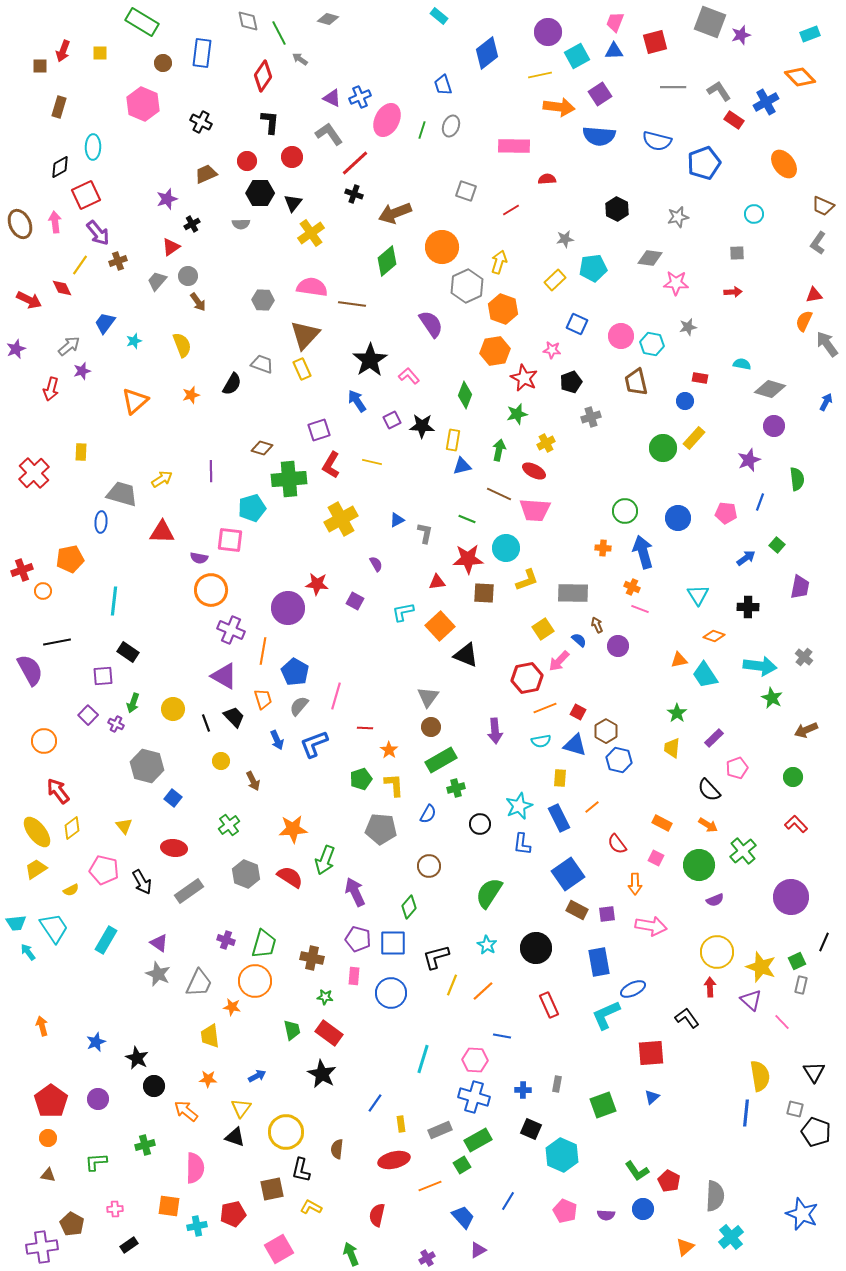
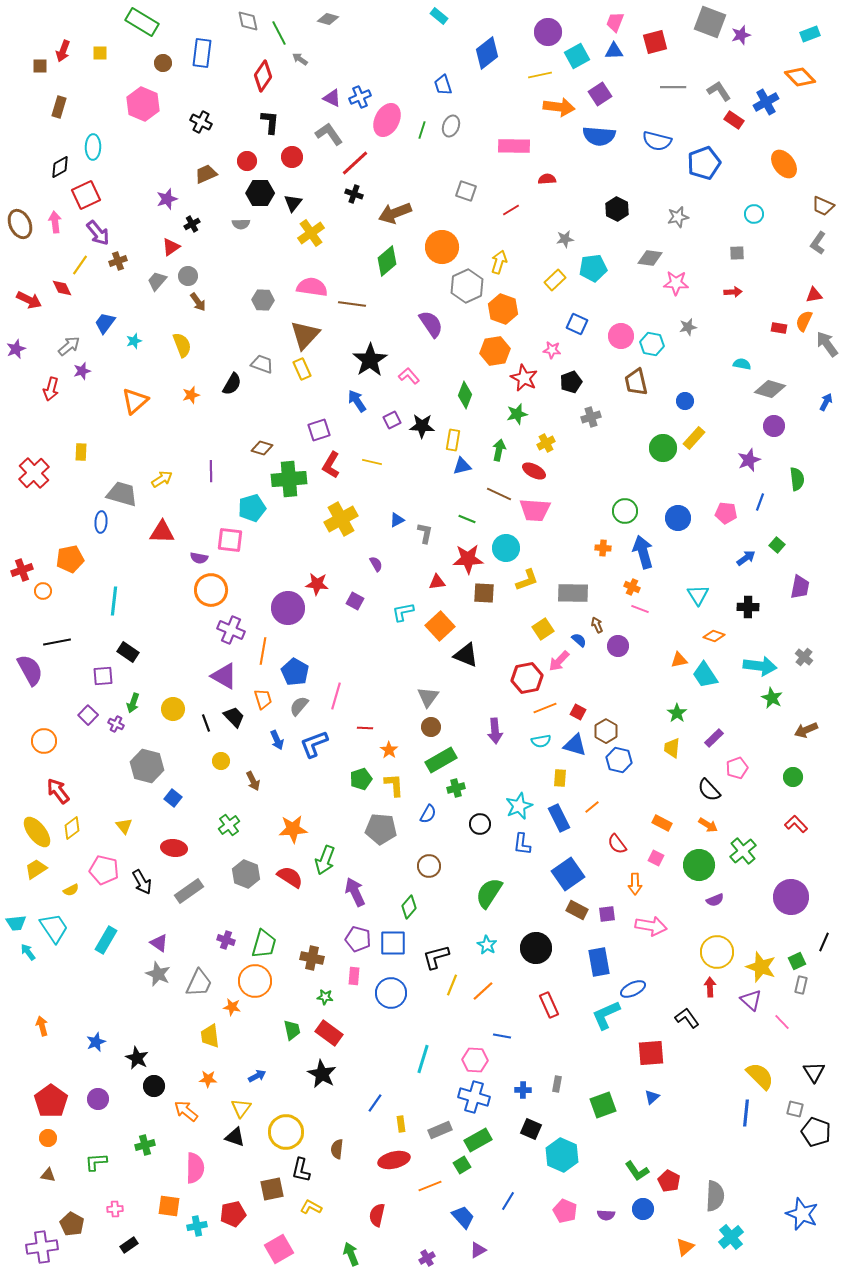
red rectangle at (700, 378): moved 79 px right, 50 px up
yellow semicircle at (760, 1076): rotated 36 degrees counterclockwise
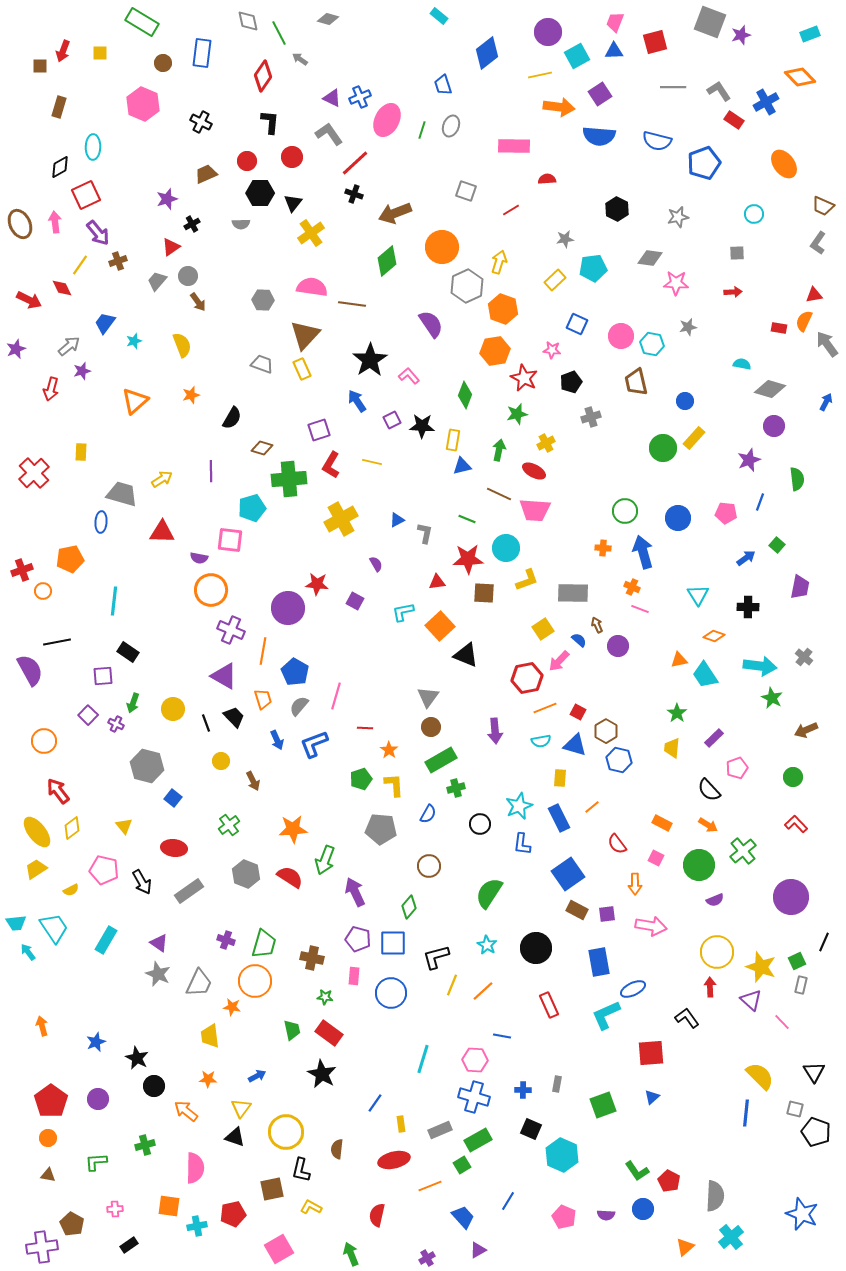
black semicircle at (232, 384): moved 34 px down
pink pentagon at (565, 1211): moved 1 px left, 6 px down
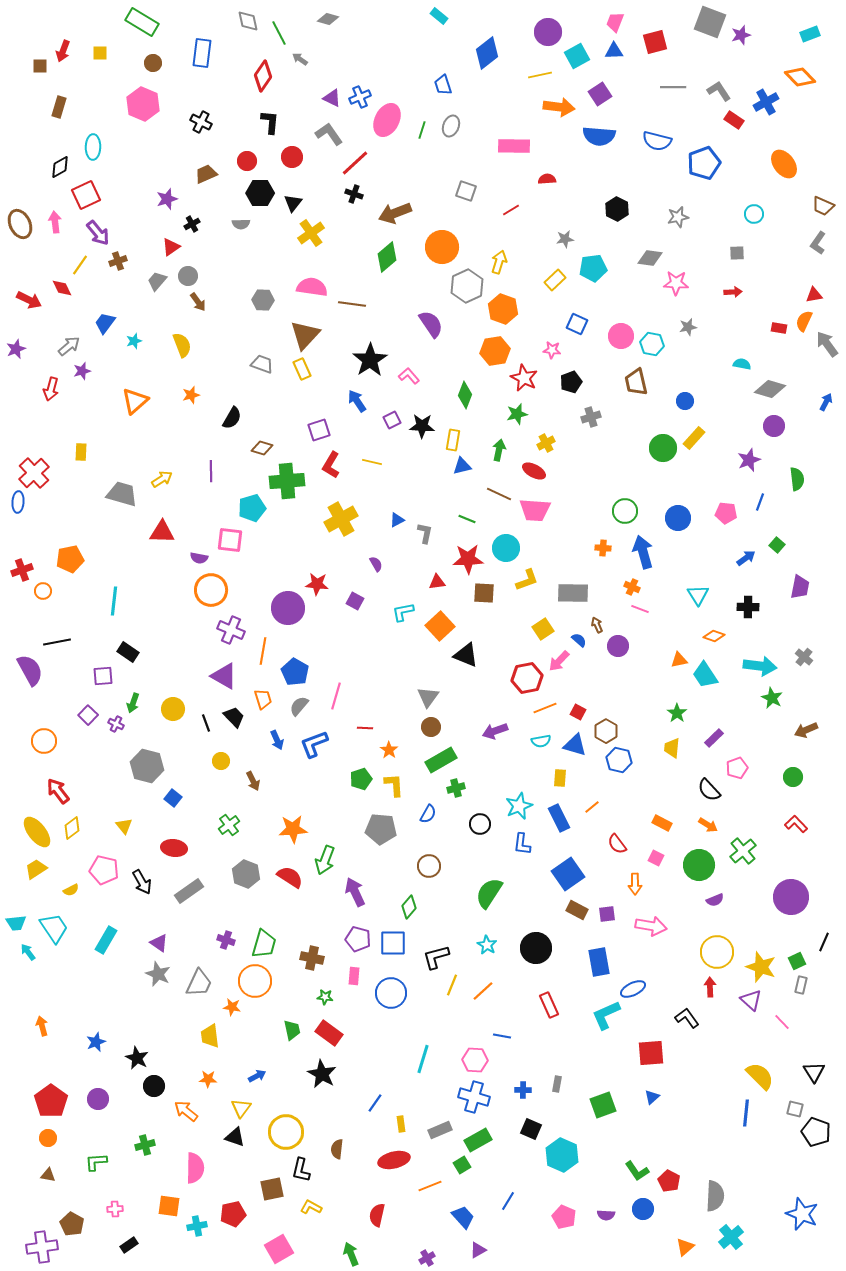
brown circle at (163, 63): moved 10 px left
green diamond at (387, 261): moved 4 px up
green cross at (289, 479): moved 2 px left, 2 px down
blue ellipse at (101, 522): moved 83 px left, 20 px up
purple arrow at (495, 731): rotated 75 degrees clockwise
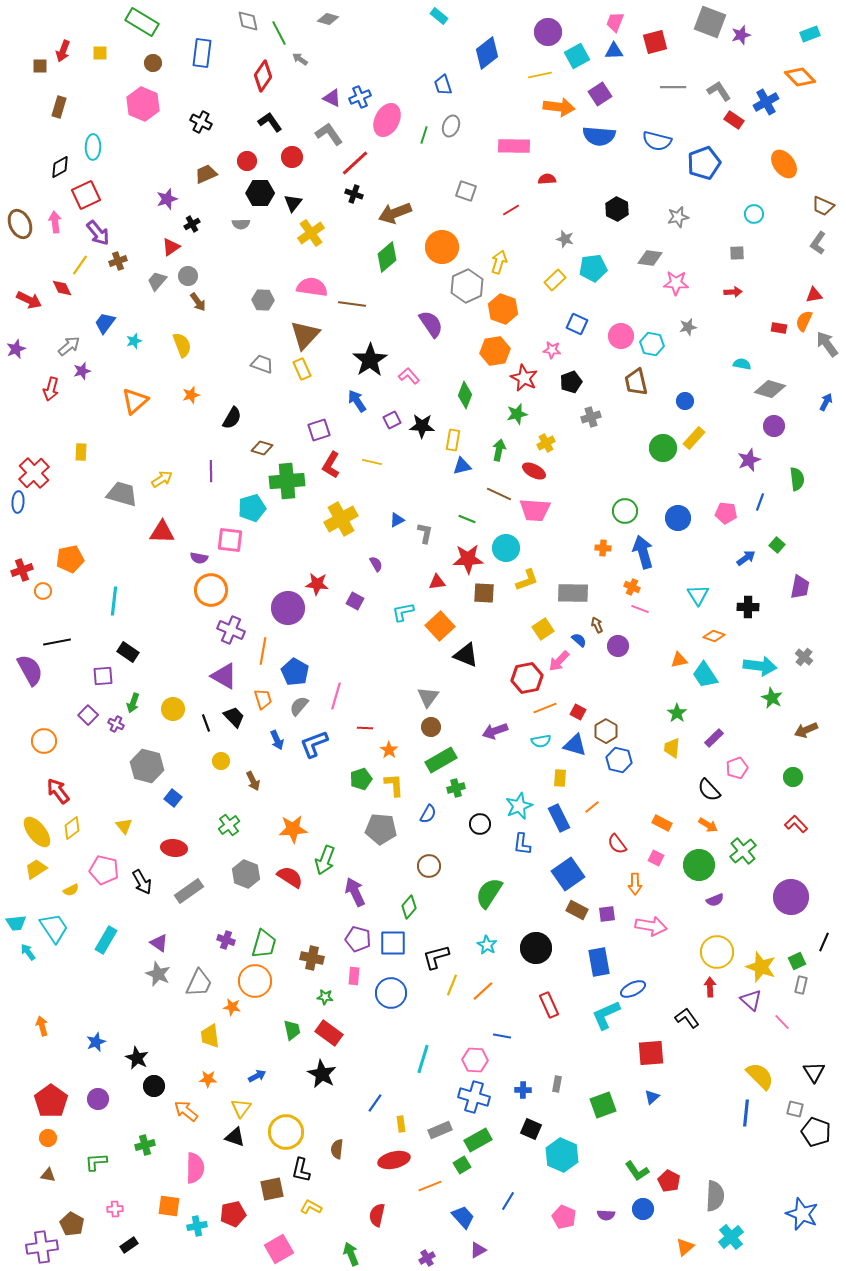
black L-shape at (270, 122): rotated 40 degrees counterclockwise
green line at (422, 130): moved 2 px right, 5 px down
gray star at (565, 239): rotated 24 degrees clockwise
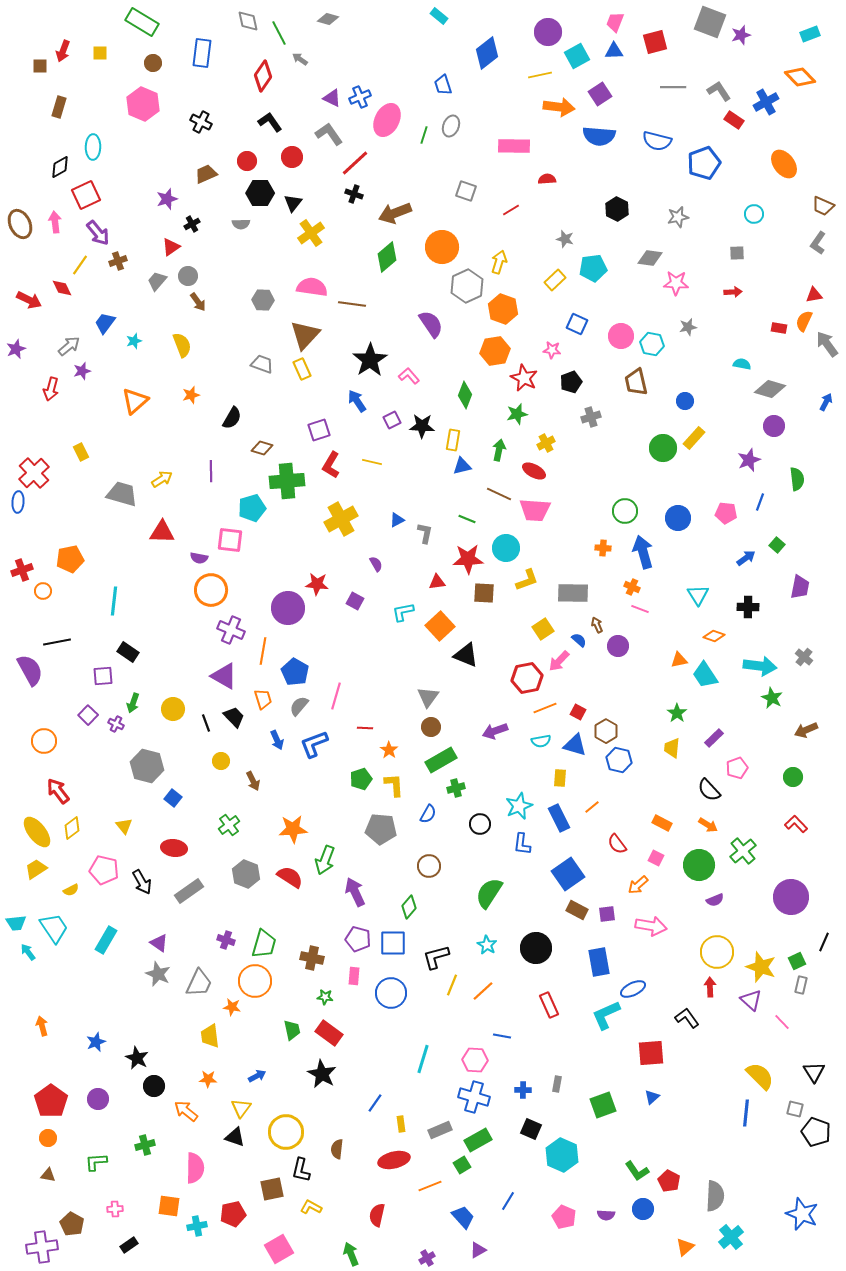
yellow rectangle at (81, 452): rotated 30 degrees counterclockwise
orange arrow at (635, 884): moved 3 px right, 1 px down; rotated 50 degrees clockwise
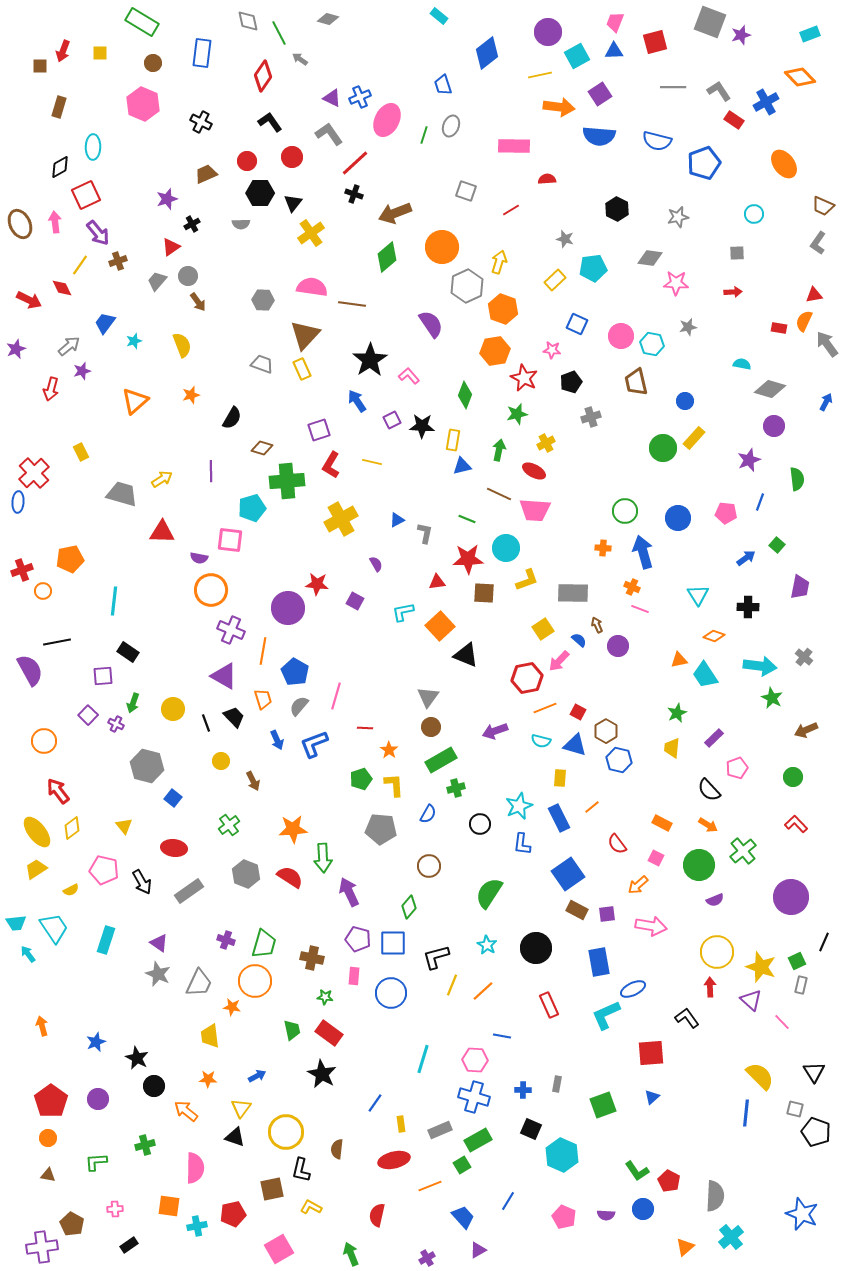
green star at (677, 713): rotated 12 degrees clockwise
cyan semicircle at (541, 741): rotated 24 degrees clockwise
green arrow at (325, 860): moved 2 px left, 2 px up; rotated 24 degrees counterclockwise
purple arrow at (355, 892): moved 6 px left
cyan rectangle at (106, 940): rotated 12 degrees counterclockwise
cyan arrow at (28, 952): moved 2 px down
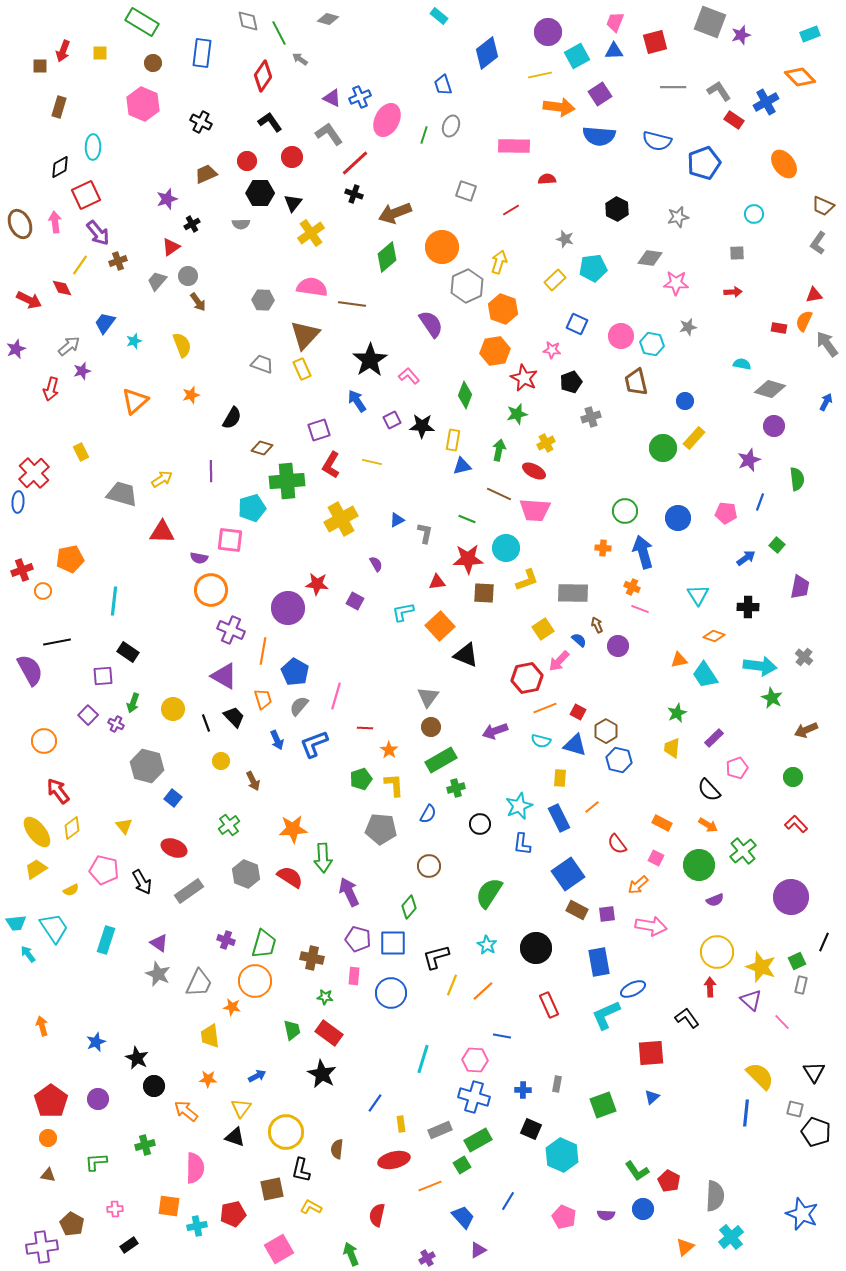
red ellipse at (174, 848): rotated 15 degrees clockwise
